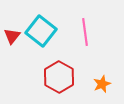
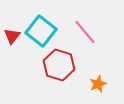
pink line: rotated 32 degrees counterclockwise
red hexagon: moved 12 px up; rotated 12 degrees counterclockwise
orange star: moved 4 px left
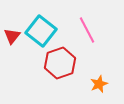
pink line: moved 2 px right, 2 px up; rotated 12 degrees clockwise
red hexagon: moved 1 px right, 2 px up; rotated 24 degrees clockwise
orange star: moved 1 px right
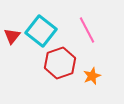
orange star: moved 7 px left, 8 px up
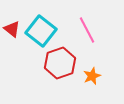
red triangle: moved 7 px up; rotated 30 degrees counterclockwise
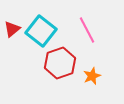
red triangle: rotated 42 degrees clockwise
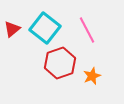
cyan square: moved 4 px right, 3 px up
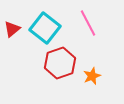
pink line: moved 1 px right, 7 px up
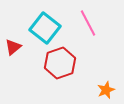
red triangle: moved 1 px right, 18 px down
orange star: moved 14 px right, 14 px down
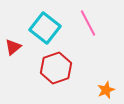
red hexagon: moved 4 px left, 5 px down
